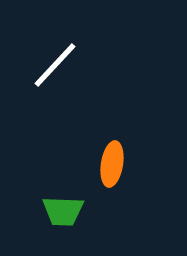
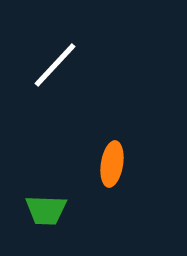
green trapezoid: moved 17 px left, 1 px up
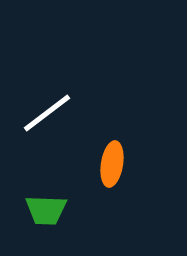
white line: moved 8 px left, 48 px down; rotated 10 degrees clockwise
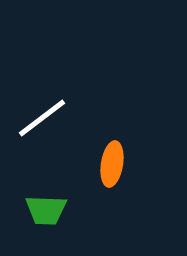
white line: moved 5 px left, 5 px down
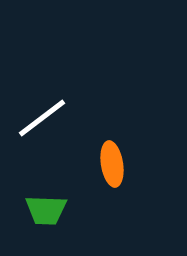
orange ellipse: rotated 18 degrees counterclockwise
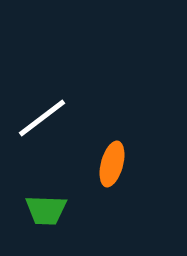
orange ellipse: rotated 24 degrees clockwise
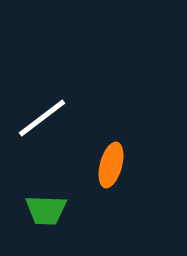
orange ellipse: moved 1 px left, 1 px down
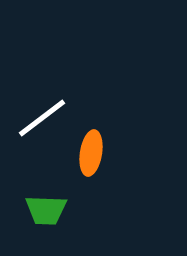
orange ellipse: moved 20 px left, 12 px up; rotated 6 degrees counterclockwise
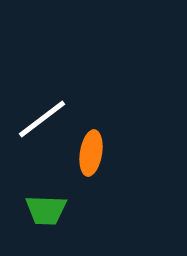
white line: moved 1 px down
